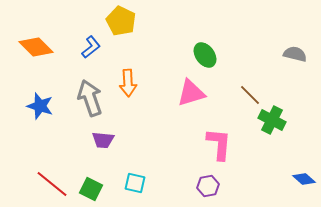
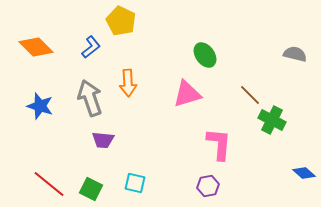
pink triangle: moved 4 px left, 1 px down
blue diamond: moved 6 px up
red line: moved 3 px left
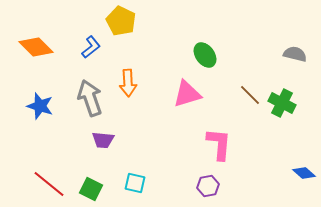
green cross: moved 10 px right, 17 px up
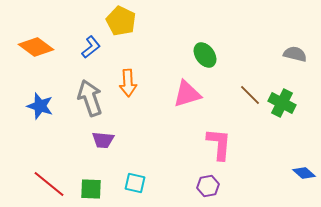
orange diamond: rotated 8 degrees counterclockwise
green square: rotated 25 degrees counterclockwise
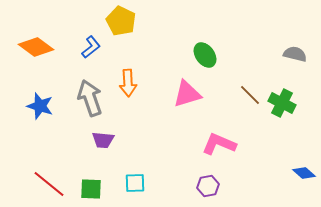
pink L-shape: rotated 72 degrees counterclockwise
cyan square: rotated 15 degrees counterclockwise
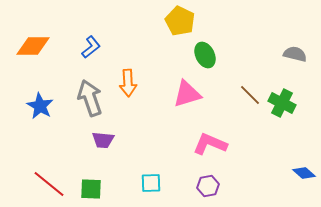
yellow pentagon: moved 59 px right
orange diamond: moved 3 px left, 1 px up; rotated 36 degrees counterclockwise
green ellipse: rotated 10 degrees clockwise
blue star: rotated 12 degrees clockwise
pink L-shape: moved 9 px left
cyan square: moved 16 px right
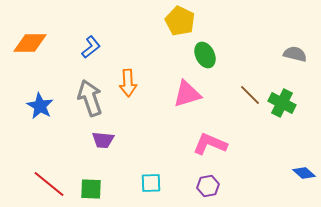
orange diamond: moved 3 px left, 3 px up
